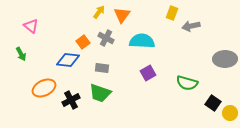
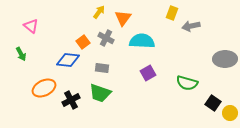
orange triangle: moved 1 px right, 3 px down
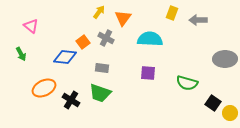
gray arrow: moved 7 px right, 6 px up; rotated 12 degrees clockwise
cyan semicircle: moved 8 px right, 2 px up
blue diamond: moved 3 px left, 3 px up
purple square: rotated 35 degrees clockwise
black cross: rotated 30 degrees counterclockwise
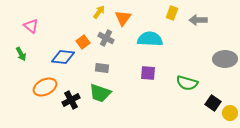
blue diamond: moved 2 px left
orange ellipse: moved 1 px right, 1 px up
black cross: rotated 30 degrees clockwise
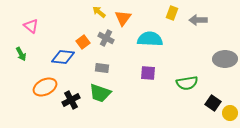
yellow arrow: rotated 88 degrees counterclockwise
green semicircle: rotated 25 degrees counterclockwise
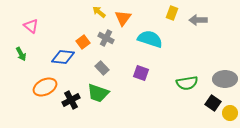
cyan semicircle: rotated 15 degrees clockwise
gray ellipse: moved 20 px down
gray rectangle: rotated 40 degrees clockwise
purple square: moved 7 px left; rotated 14 degrees clockwise
green trapezoid: moved 2 px left
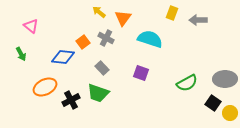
green semicircle: rotated 20 degrees counterclockwise
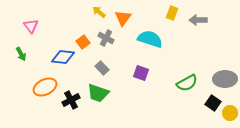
pink triangle: rotated 14 degrees clockwise
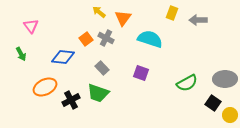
orange square: moved 3 px right, 3 px up
yellow circle: moved 2 px down
